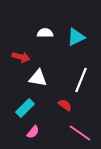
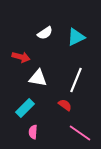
white semicircle: rotated 147 degrees clockwise
white line: moved 5 px left
pink semicircle: rotated 144 degrees clockwise
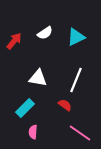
red arrow: moved 7 px left, 16 px up; rotated 66 degrees counterclockwise
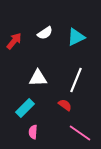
white triangle: rotated 12 degrees counterclockwise
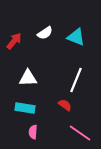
cyan triangle: rotated 48 degrees clockwise
white triangle: moved 10 px left
cyan rectangle: rotated 54 degrees clockwise
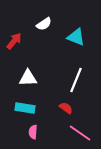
white semicircle: moved 1 px left, 9 px up
red semicircle: moved 1 px right, 3 px down
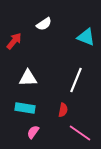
cyan triangle: moved 10 px right
red semicircle: moved 3 px left, 2 px down; rotated 64 degrees clockwise
pink semicircle: rotated 32 degrees clockwise
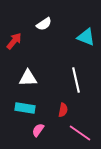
white line: rotated 35 degrees counterclockwise
pink semicircle: moved 5 px right, 2 px up
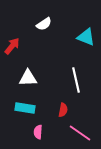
red arrow: moved 2 px left, 5 px down
pink semicircle: moved 2 px down; rotated 32 degrees counterclockwise
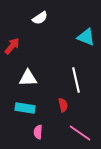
white semicircle: moved 4 px left, 6 px up
red semicircle: moved 5 px up; rotated 24 degrees counterclockwise
